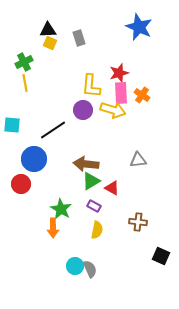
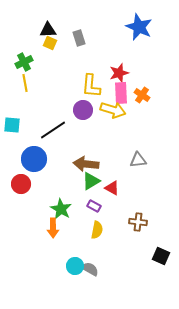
gray semicircle: rotated 36 degrees counterclockwise
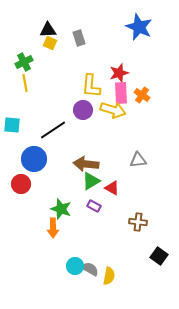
green star: rotated 10 degrees counterclockwise
yellow semicircle: moved 12 px right, 46 px down
black square: moved 2 px left; rotated 12 degrees clockwise
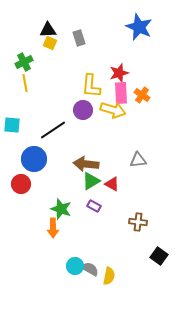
red triangle: moved 4 px up
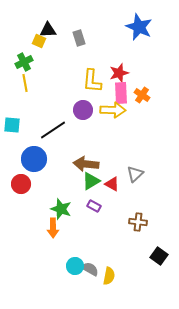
yellow square: moved 11 px left, 2 px up
yellow L-shape: moved 1 px right, 5 px up
yellow arrow: rotated 15 degrees counterclockwise
gray triangle: moved 3 px left, 14 px down; rotated 36 degrees counterclockwise
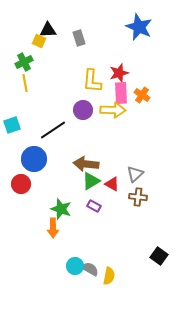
cyan square: rotated 24 degrees counterclockwise
brown cross: moved 25 px up
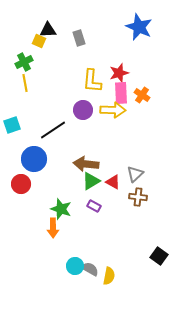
red triangle: moved 1 px right, 2 px up
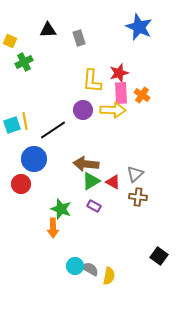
yellow square: moved 29 px left
yellow line: moved 38 px down
